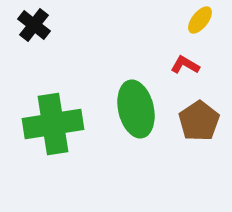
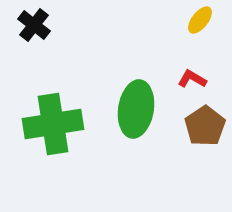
red L-shape: moved 7 px right, 14 px down
green ellipse: rotated 22 degrees clockwise
brown pentagon: moved 6 px right, 5 px down
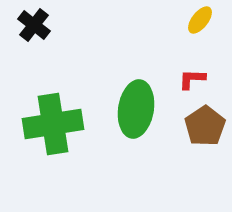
red L-shape: rotated 28 degrees counterclockwise
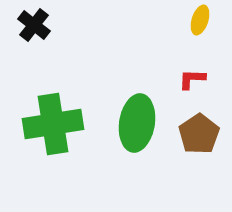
yellow ellipse: rotated 20 degrees counterclockwise
green ellipse: moved 1 px right, 14 px down
brown pentagon: moved 6 px left, 8 px down
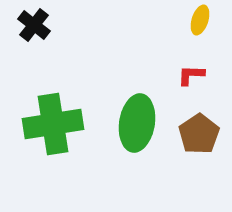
red L-shape: moved 1 px left, 4 px up
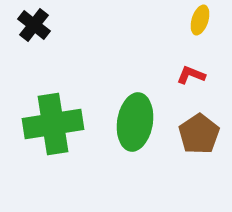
red L-shape: rotated 20 degrees clockwise
green ellipse: moved 2 px left, 1 px up
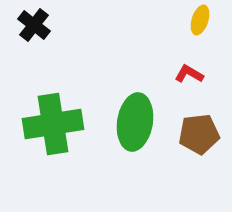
red L-shape: moved 2 px left, 1 px up; rotated 8 degrees clockwise
brown pentagon: rotated 27 degrees clockwise
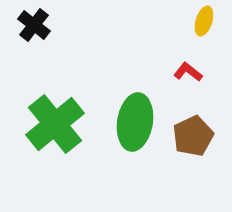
yellow ellipse: moved 4 px right, 1 px down
red L-shape: moved 1 px left, 2 px up; rotated 8 degrees clockwise
green cross: moved 2 px right; rotated 30 degrees counterclockwise
brown pentagon: moved 6 px left, 2 px down; rotated 18 degrees counterclockwise
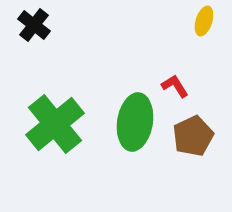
red L-shape: moved 13 px left, 14 px down; rotated 20 degrees clockwise
